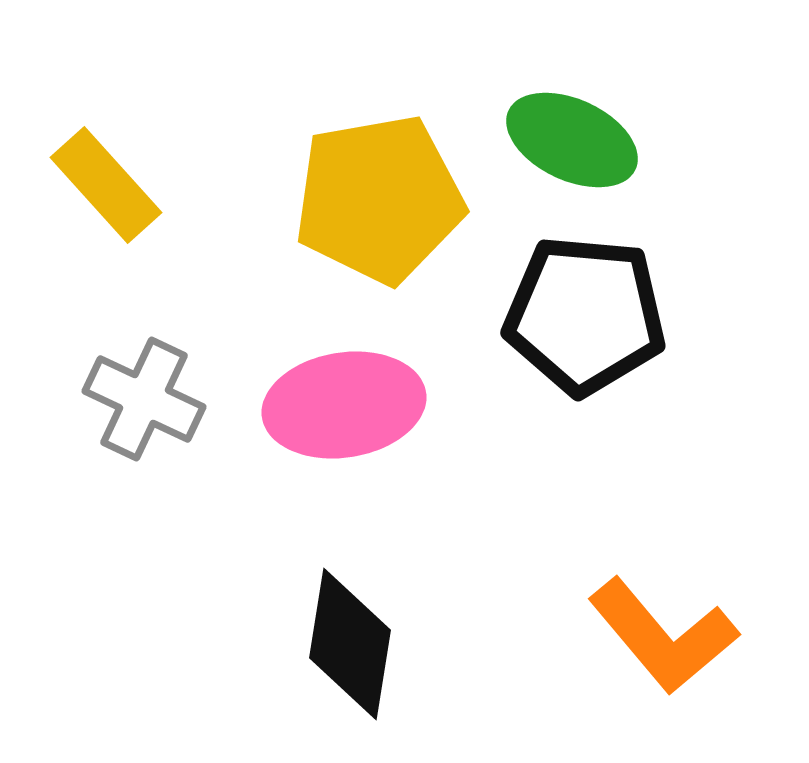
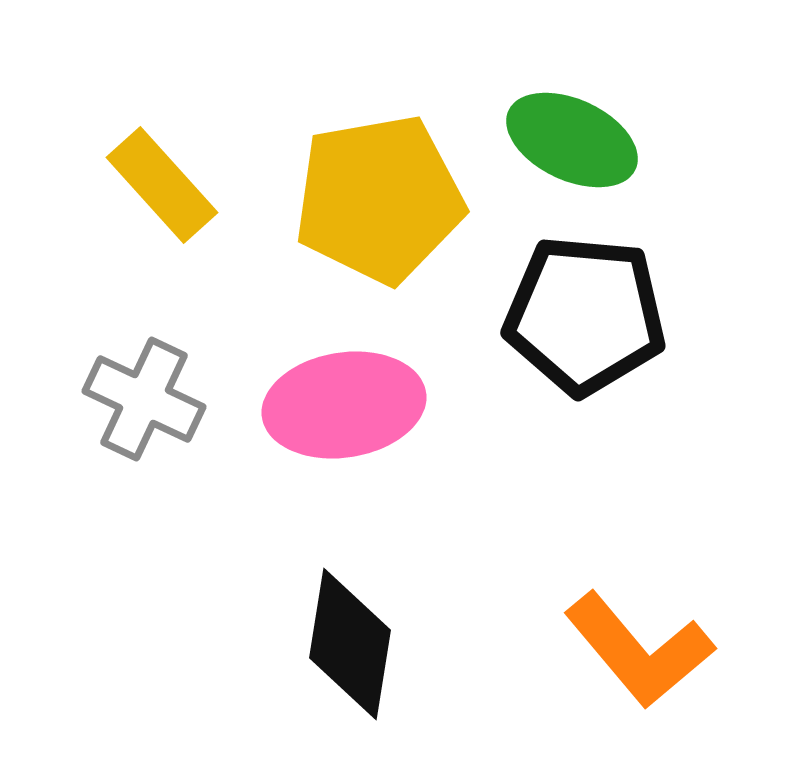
yellow rectangle: moved 56 px right
orange L-shape: moved 24 px left, 14 px down
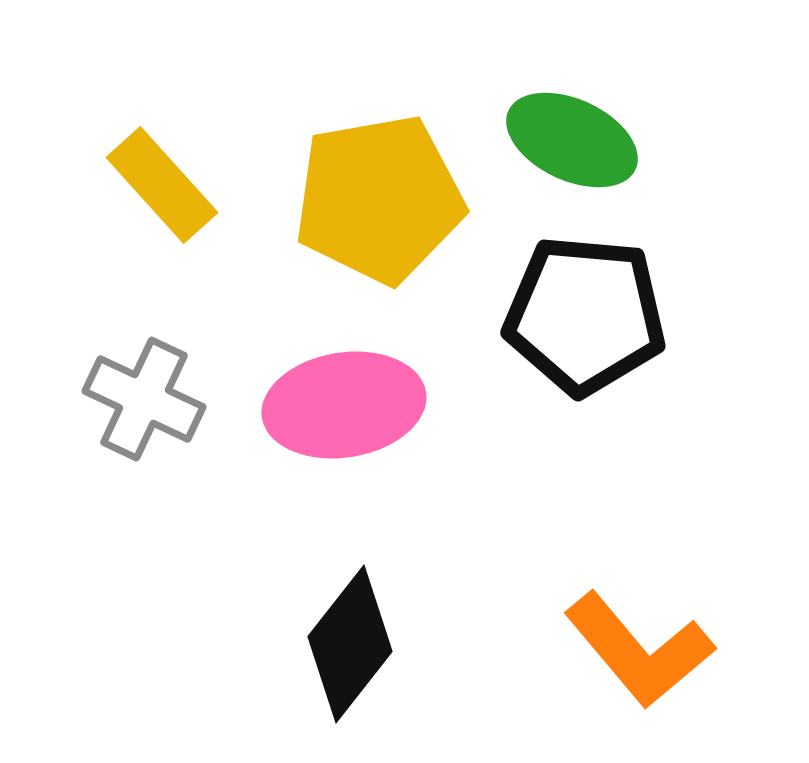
black diamond: rotated 29 degrees clockwise
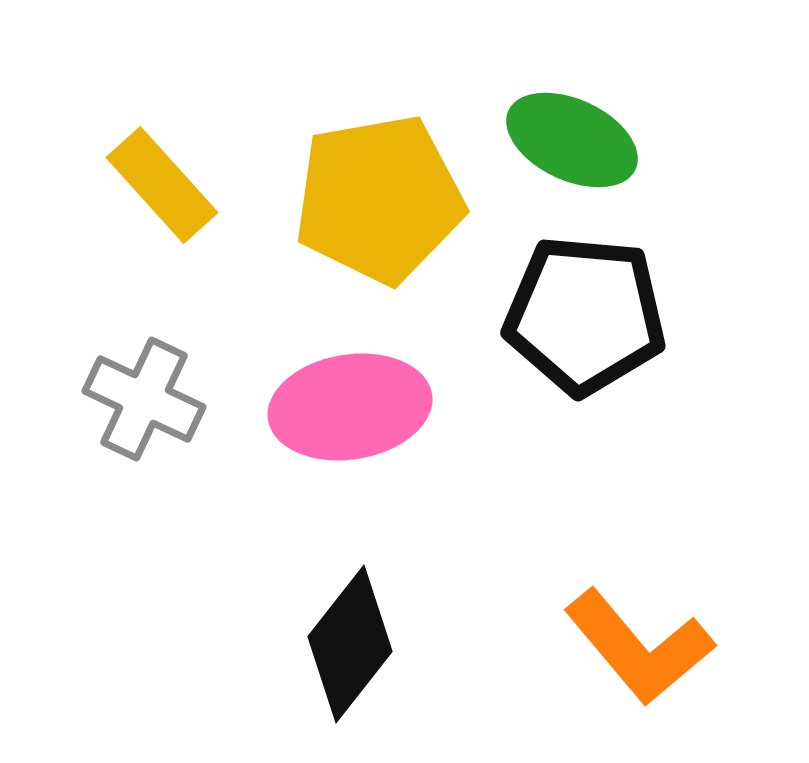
pink ellipse: moved 6 px right, 2 px down
orange L-shape: moved 3 px up
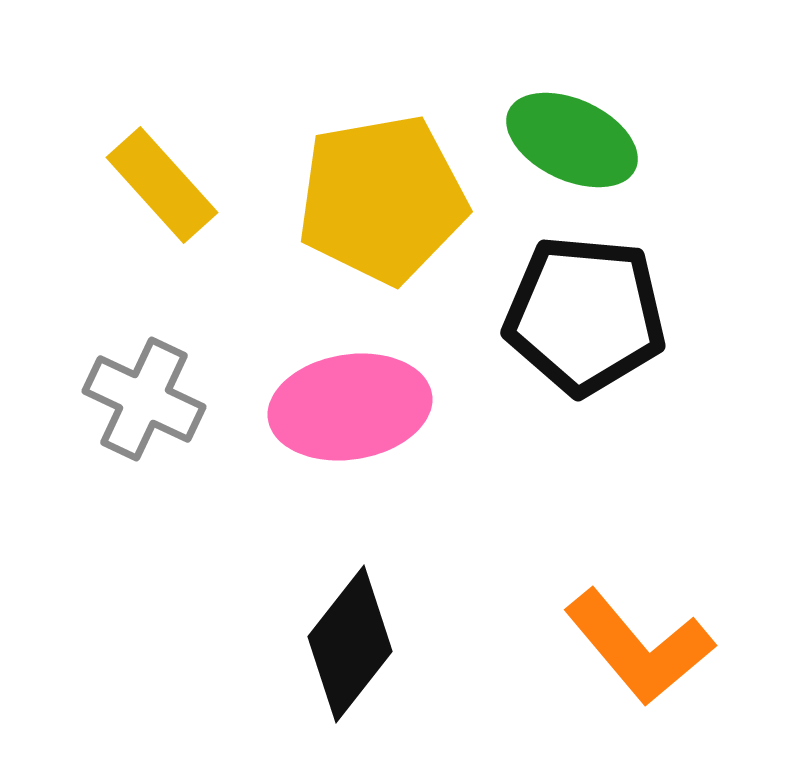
yellow pentagon: moved 3 px right
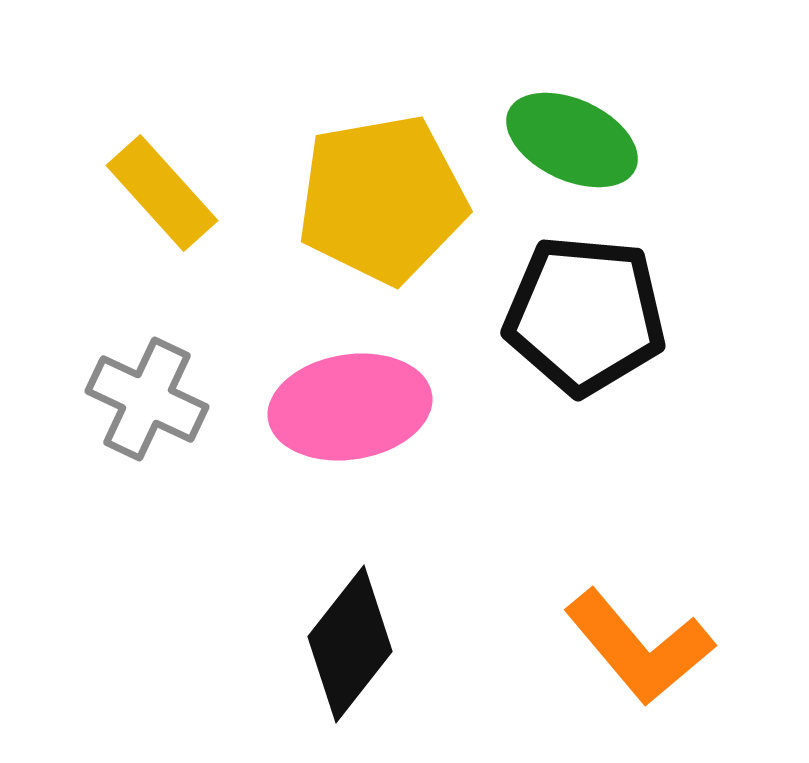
yellow rectangle: moved 8 px down
gray cross: moved 3 px right
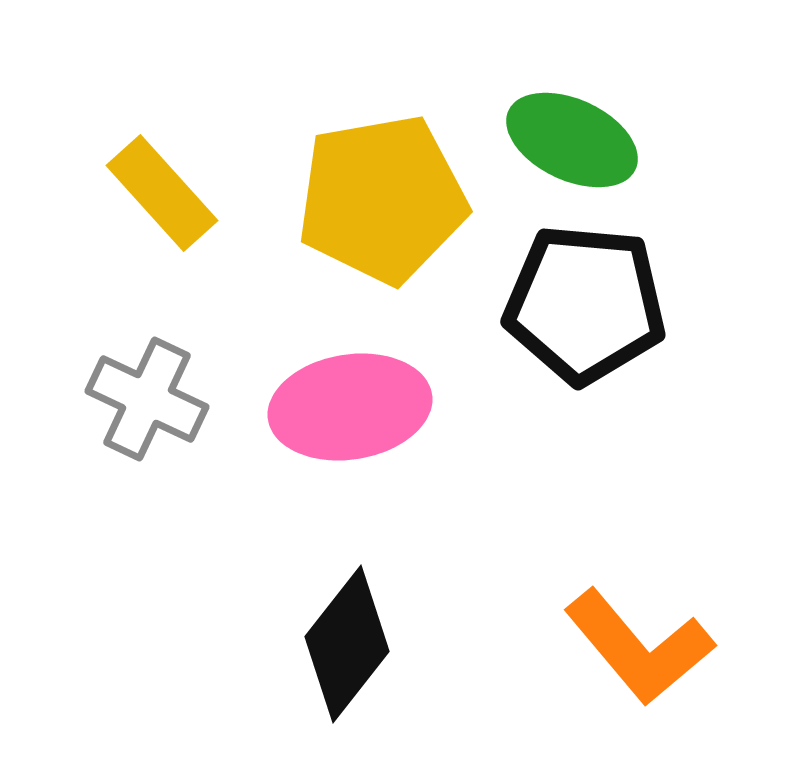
black pentagon: moved 11 px up
black diamond: moved 3 px left
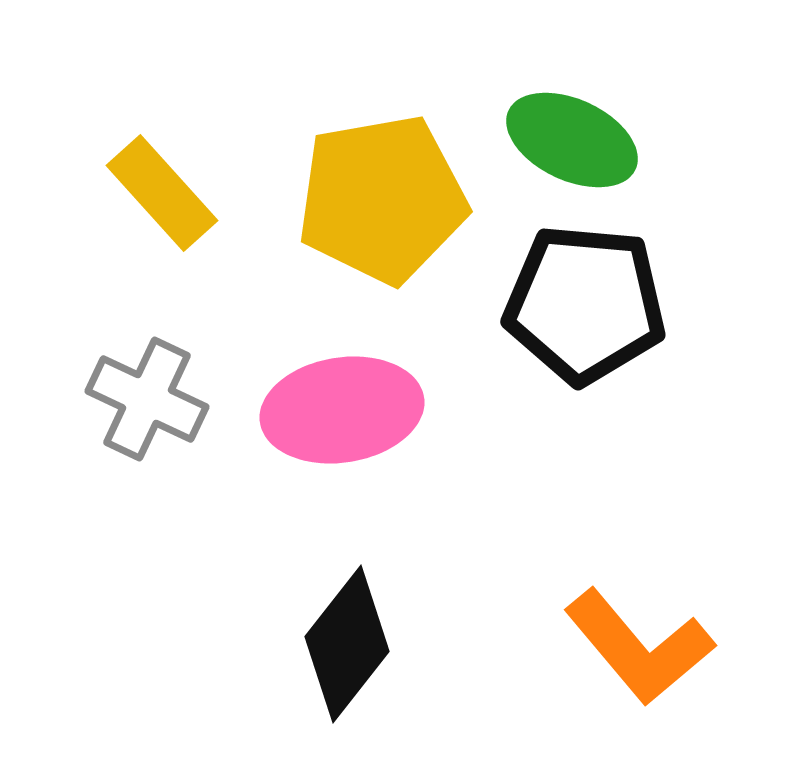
pink ellipse: moved 8 px left, 3 px down
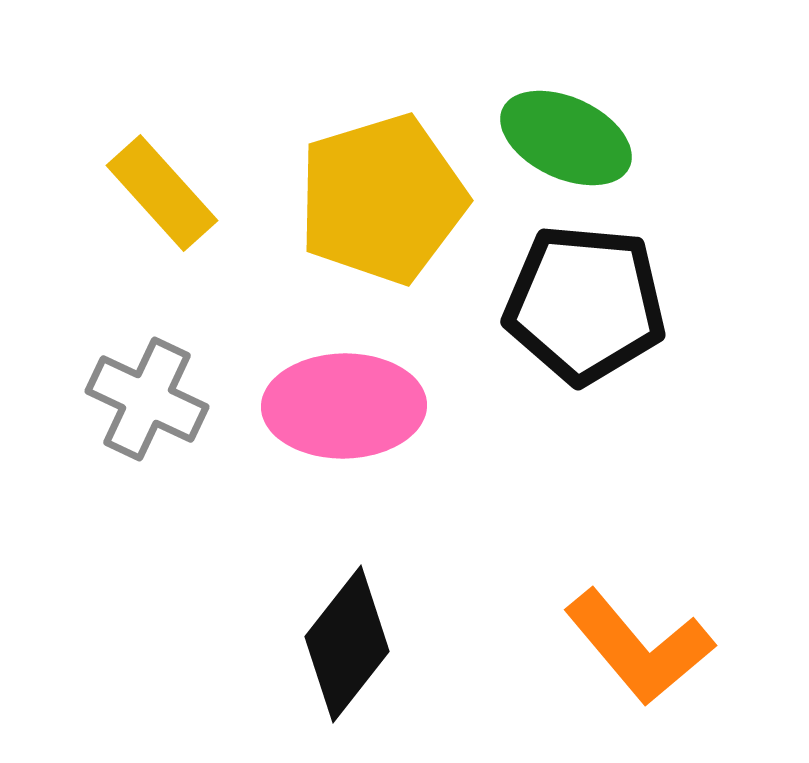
green ellipse: moved 6 px left, 2 px up
yellow pentagon: rotated 7 degrees counterclockwise
pink ellipse: moved 2 px right, 4 px up; rotated 8 degrees clockwise
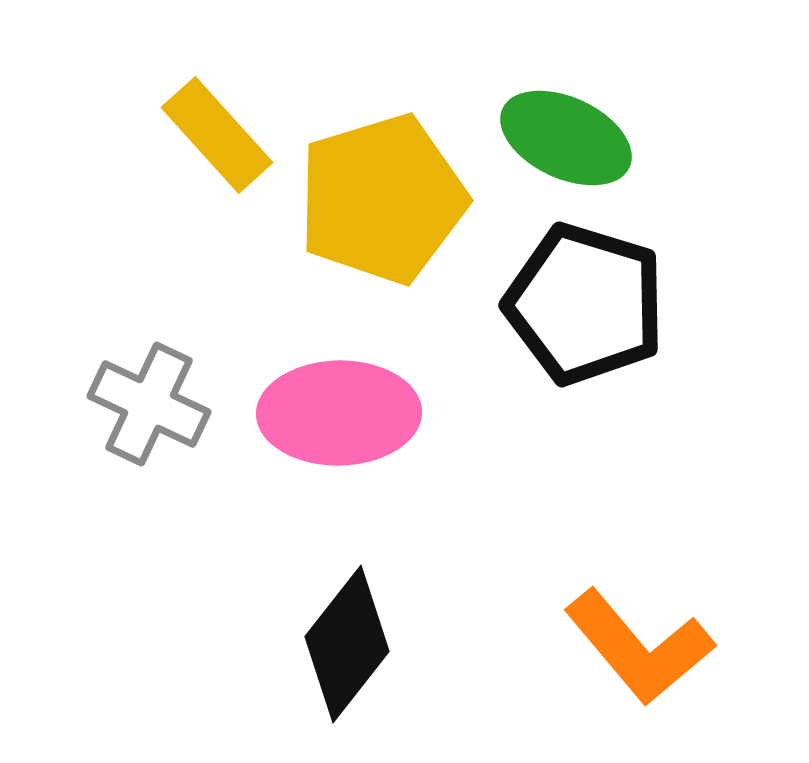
yellow rectangle: moved 55 px right, 58 px up
black pentagon: rotated 12 degrees clockwise
gray cross: moved 2 px right, 5 px down
pink ellipse: moved 5 px left, 7 px down
